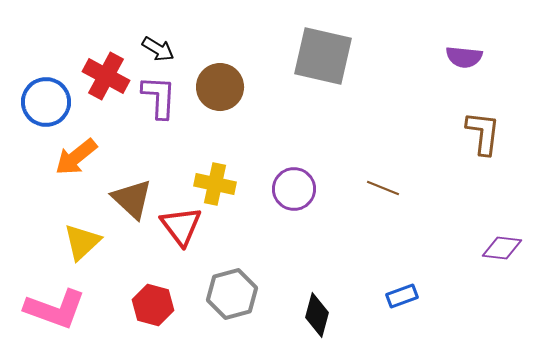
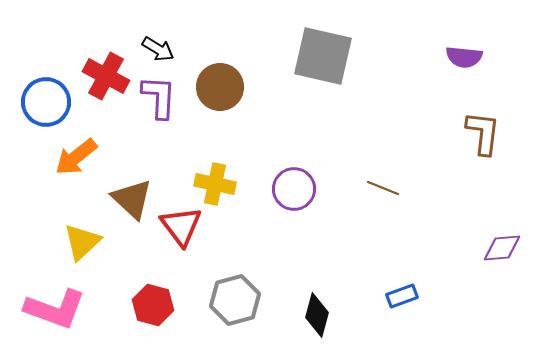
purple diamond: rotated 12 degrees counterclockwise
gray hexagon: moved 3 px right, 6 px down
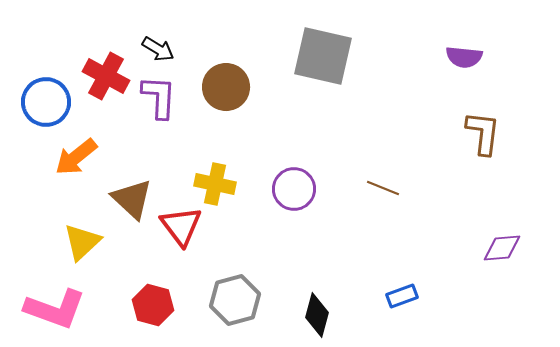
brown circle: moved 6 px right
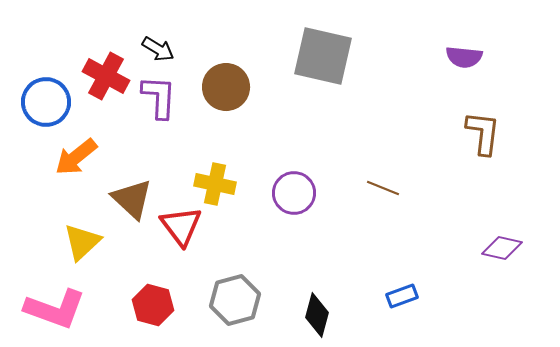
purple circle: moved 4 px down
purple diamond: rotated 18 degrees clockwise
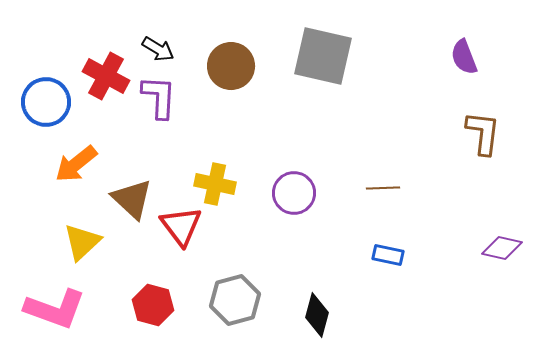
purple semicircle: rotated 63 degrees clockwise
brown circle: moved 5 px right, 21 px up
orange arrow: moved 7 px down
brown line: rotated 24 degrees counterclockwise
blue rectangle: moved 14 px left, 41 px up; rotated 32 degrees clockwise
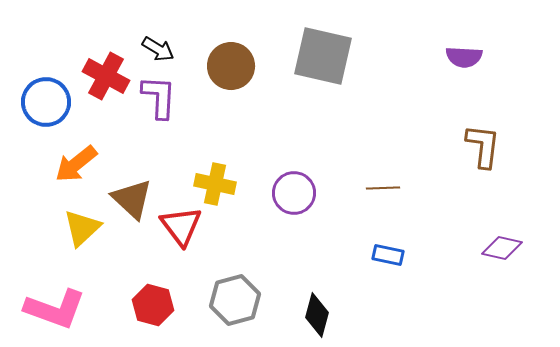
purple semicircle: rotated 66 degrees counterclockwise
brown L-shape: moved 13 px down
yellow triangle: moved 14 px up
